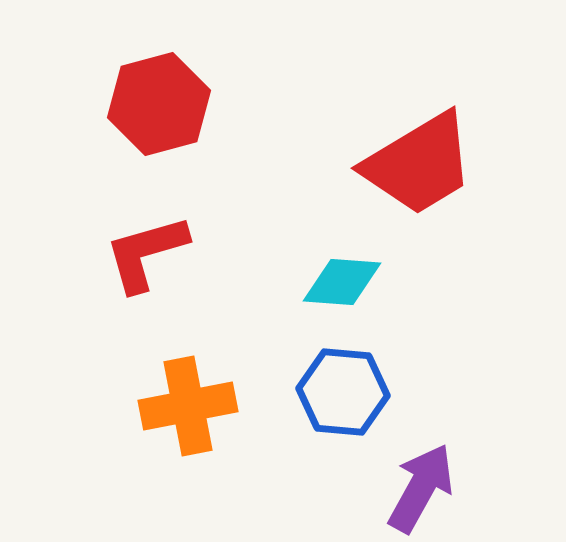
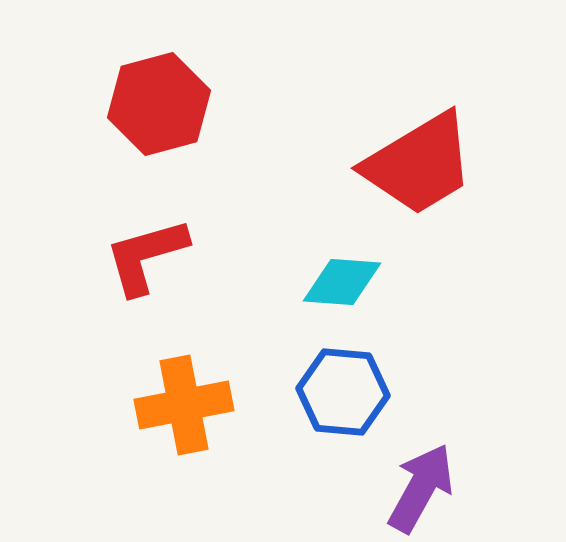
red L-shape: moved 3 px down
orange cross: moved 4 px left, 1 px up
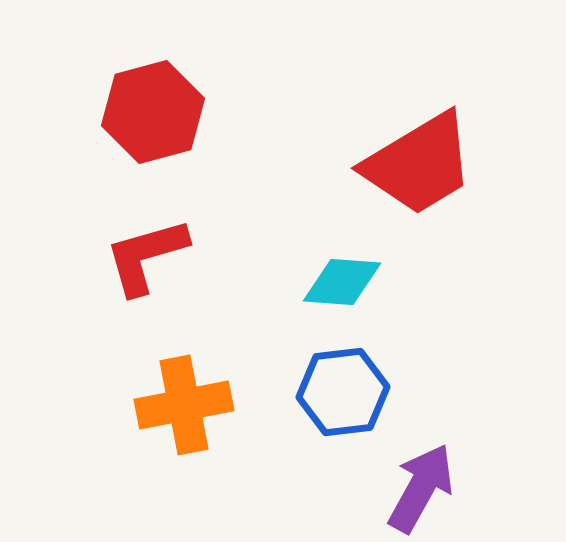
red hexagon: moved 6 px left, 8 px down
blue hexagon: rotated 12 degrees counterclockwise
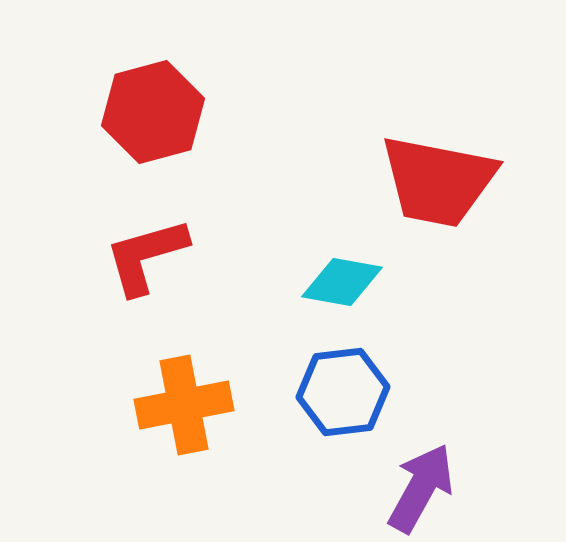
red trapezoid: moved 19 px right, 17 px down; rotated 42 degrees clockwise
cyan diamond: rotated 6 degrees clockwise
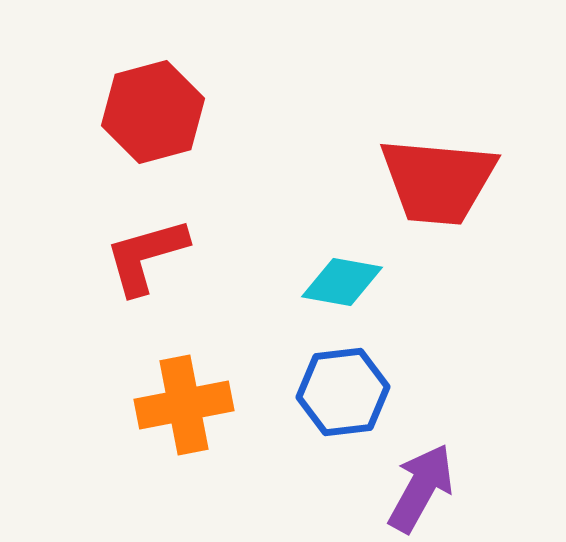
red trapezoid: rotated 6 degrees counterclockwise
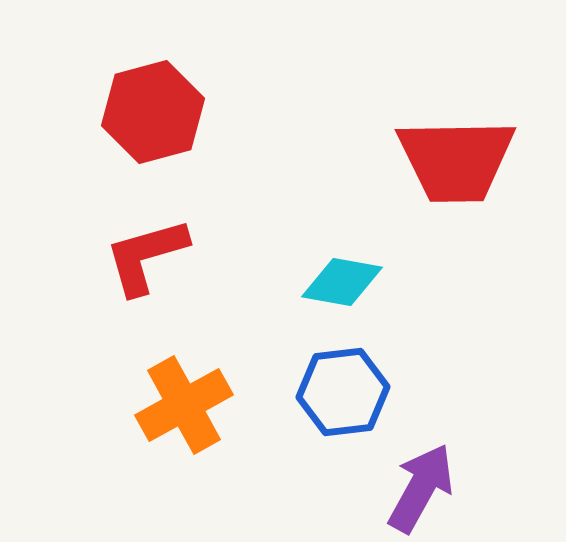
red trapezoid: moved 18 px right, 21 px up; rotated 6 degrees counterclockwise
orange cross: rotated 18 degrees counterclockwise
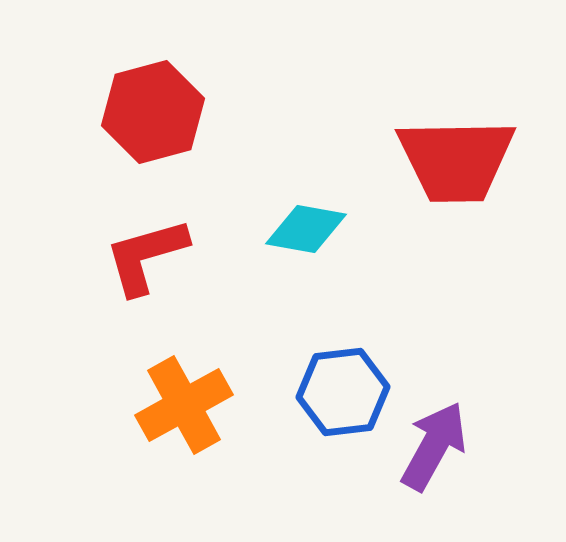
cyan diamond: moved 36 px left, 53 px up
purple arrow: moved 13 px right, 42 px up
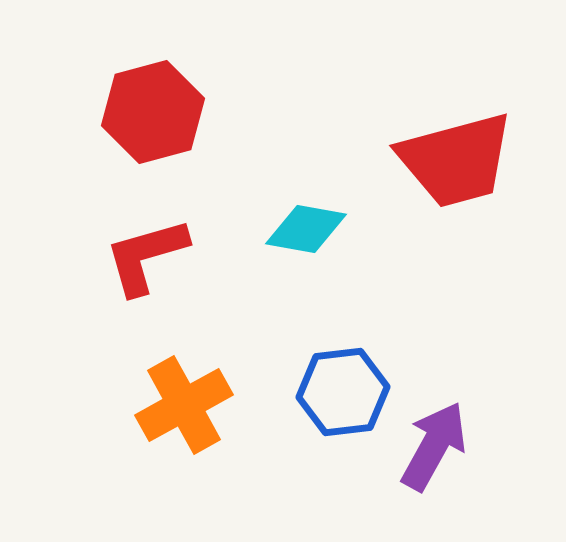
red trapezoid: rotated 14 degrees counterclockwise
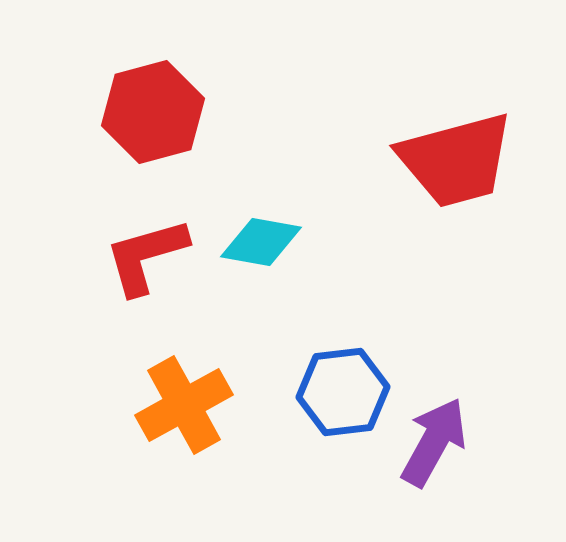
cyan diamond: moved 45 px left, 13 px down
purple arrow: moved 4 px up
